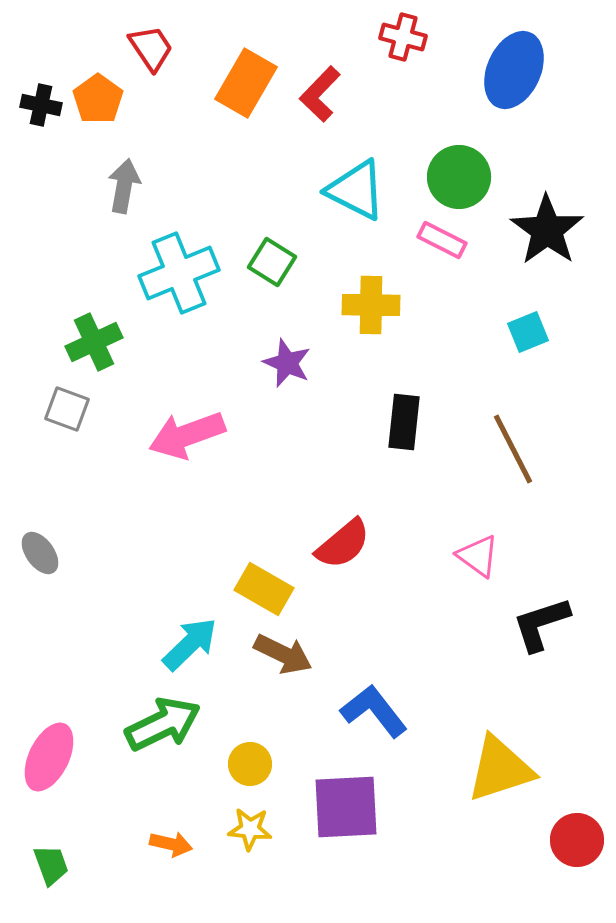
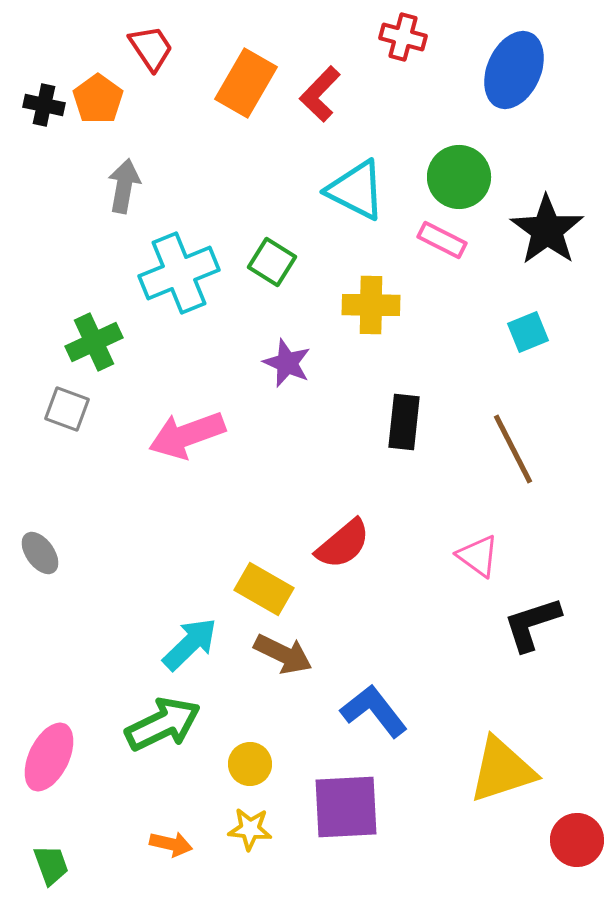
black cross: moved 3 px right
black L-shape: moved 9 px left
yellow triangle: moved 2 px right, 1 px down
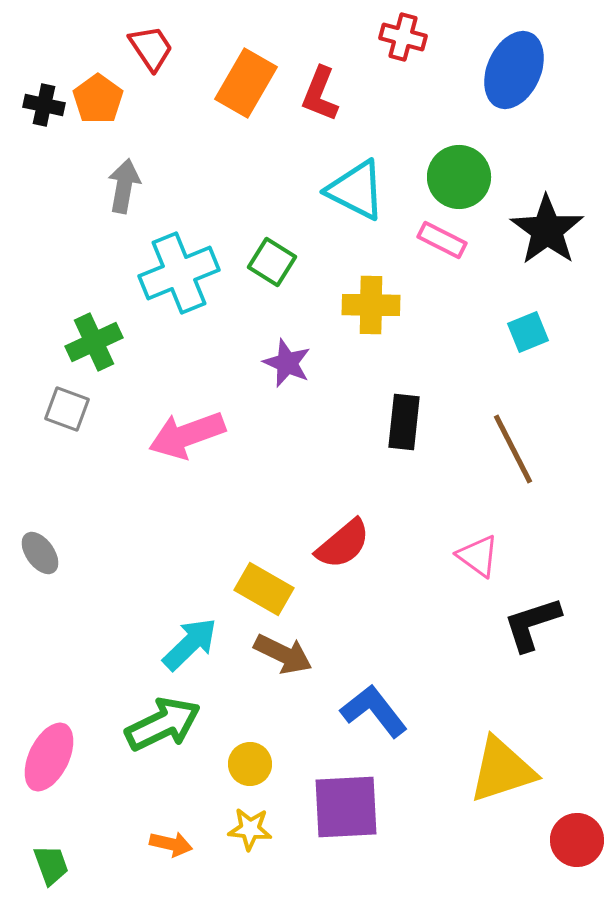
red L-shape: rotated 22 degrees counterclockwise
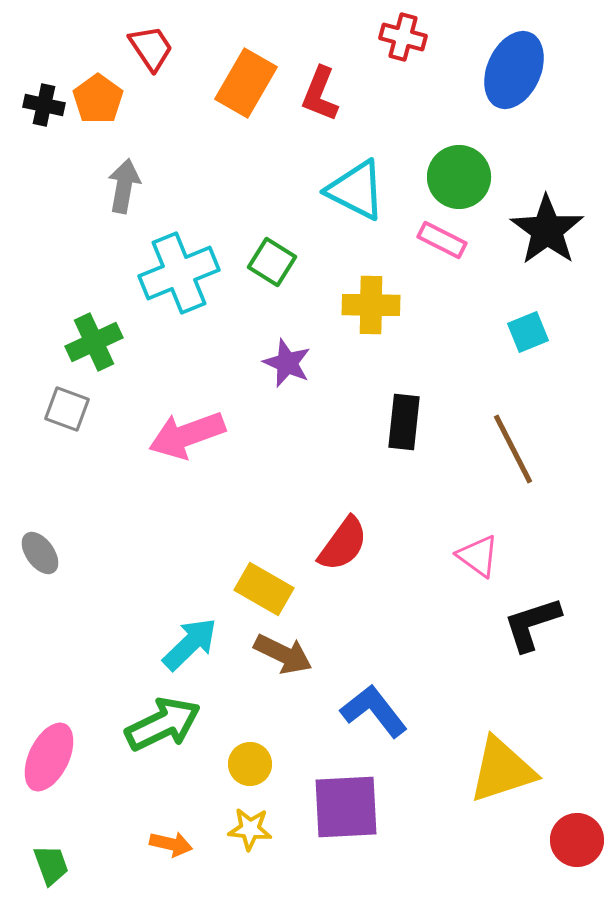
red semicircle: rotated 14 degrees counterclockwise
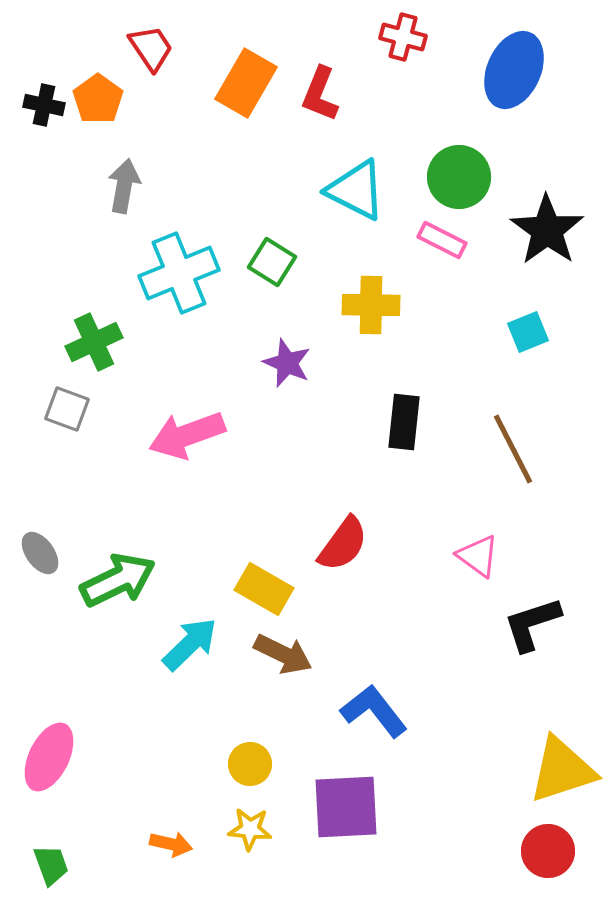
green arrow: moved 45 px left, 144 px up
yellow triangle: moved 60 px right
red circle: moved 29 px left, 11 px down
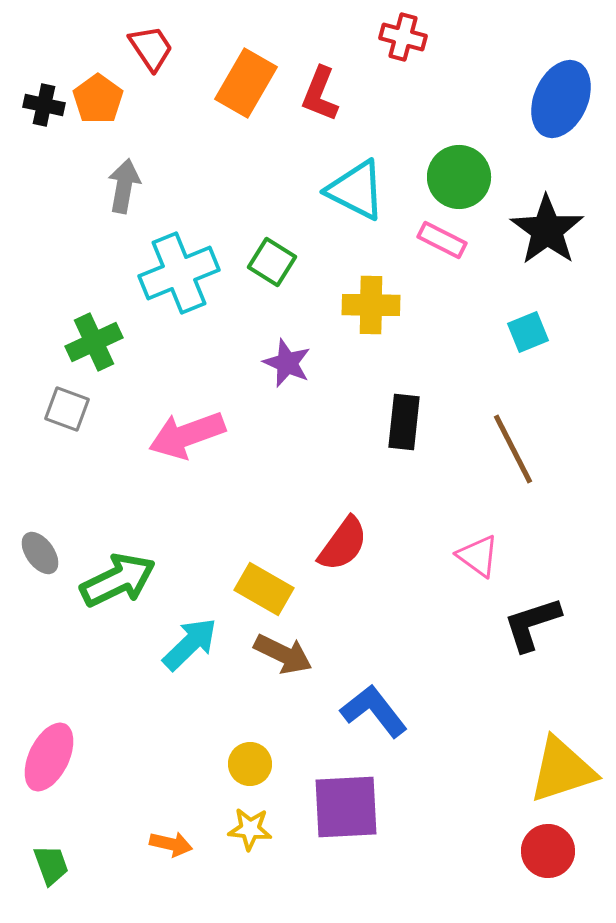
blue ellipse: moved 47 px right, 29 px down
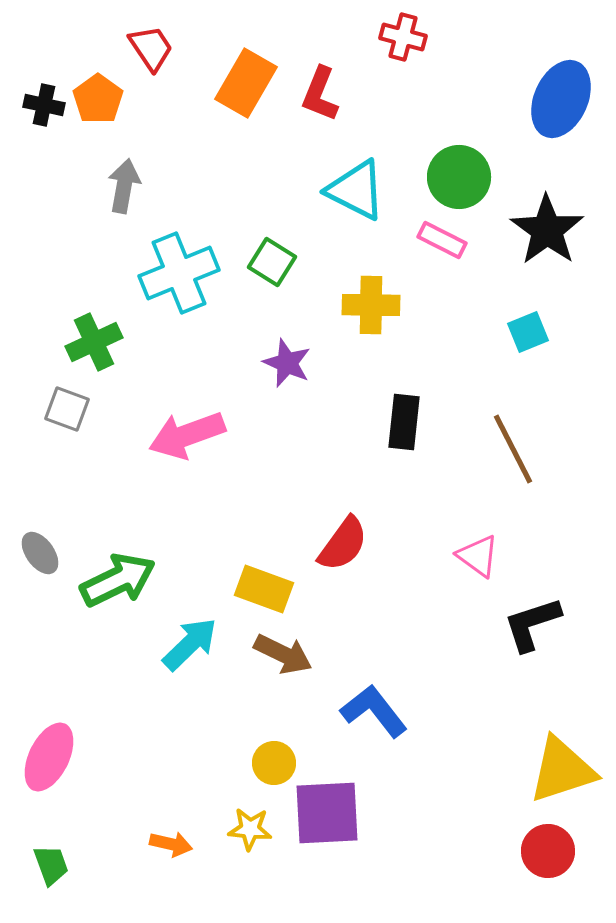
yellow rectangle: rotated 10 degrees counterclockwise
yellow circle: moved 24 px right, 1 px up
purple square: moved 19 px left, 6 px down
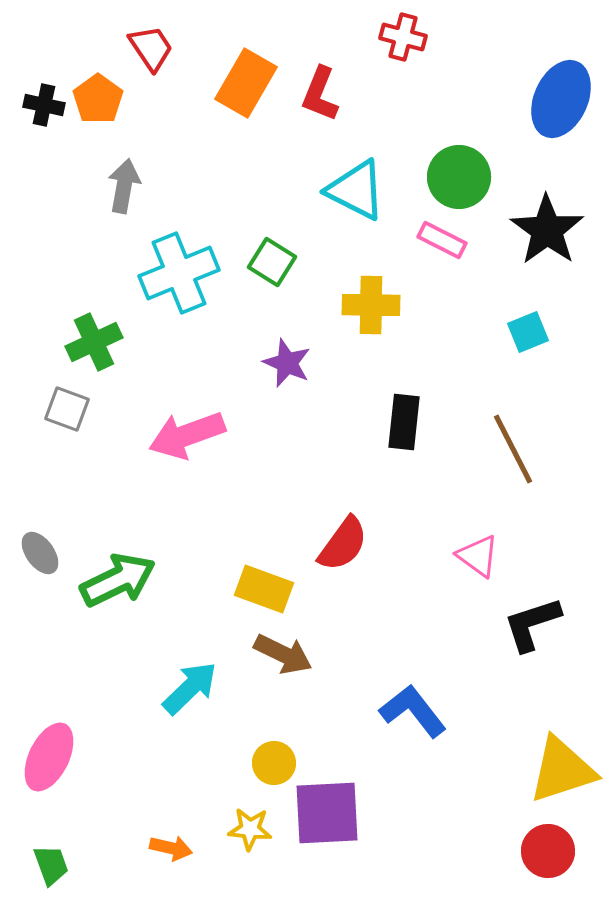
cyan arrow: moved 44 px down
blue L-shape: moved 39 px right
orange arrow: moved 4 px down
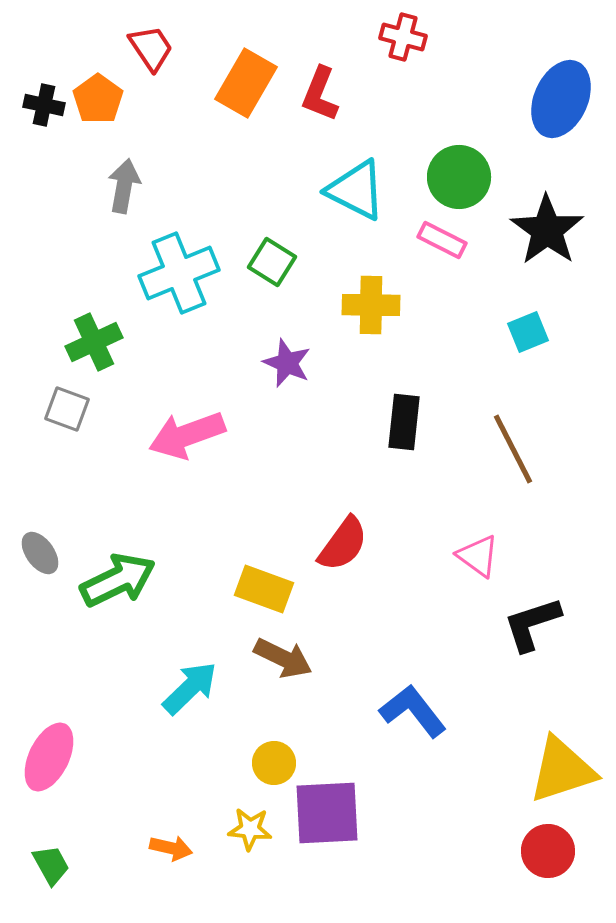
brown arrow: moved 4 px down
green trapezoid: rotated 9 degrees counterclockwise
